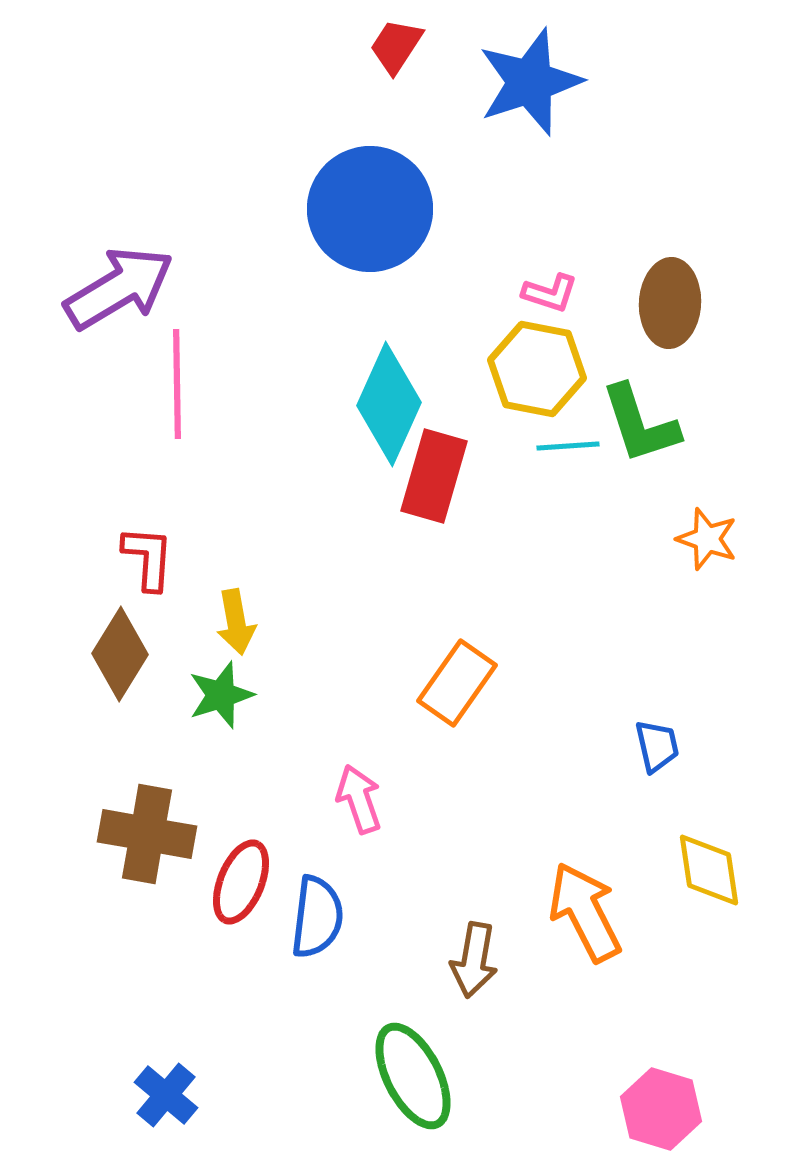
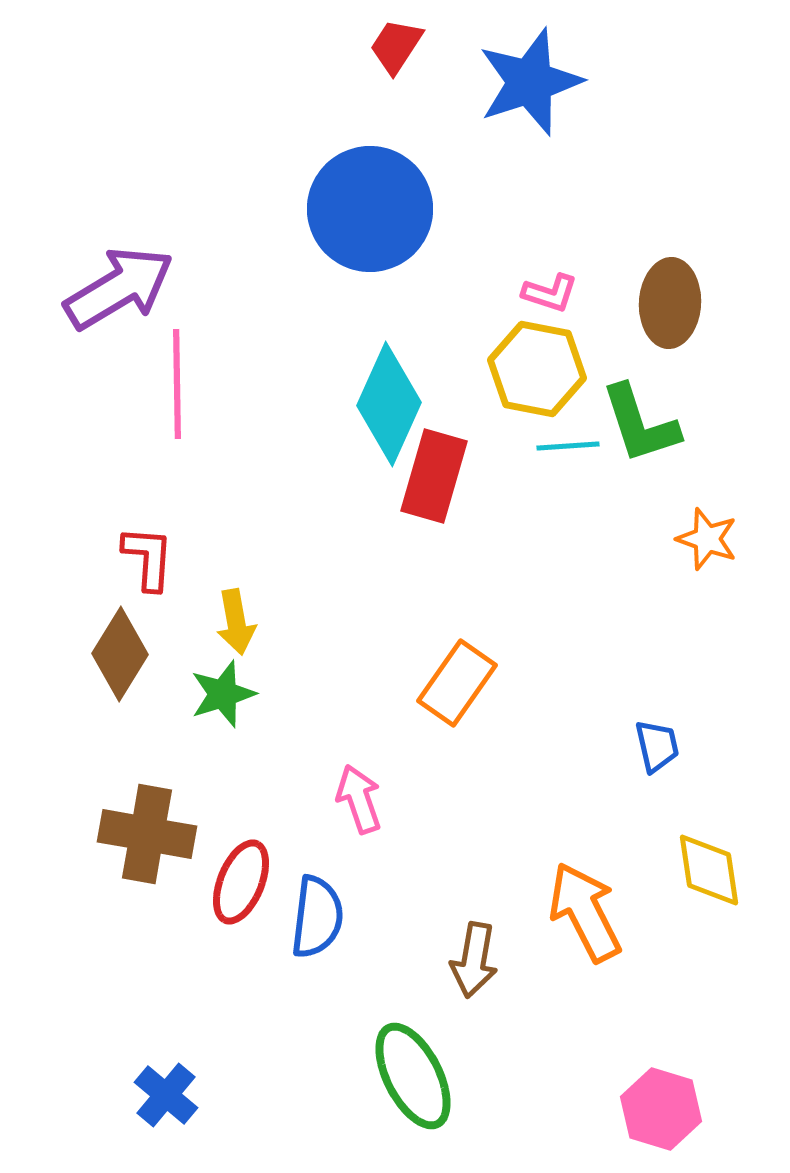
green star: moved 2 px right, 1 px up
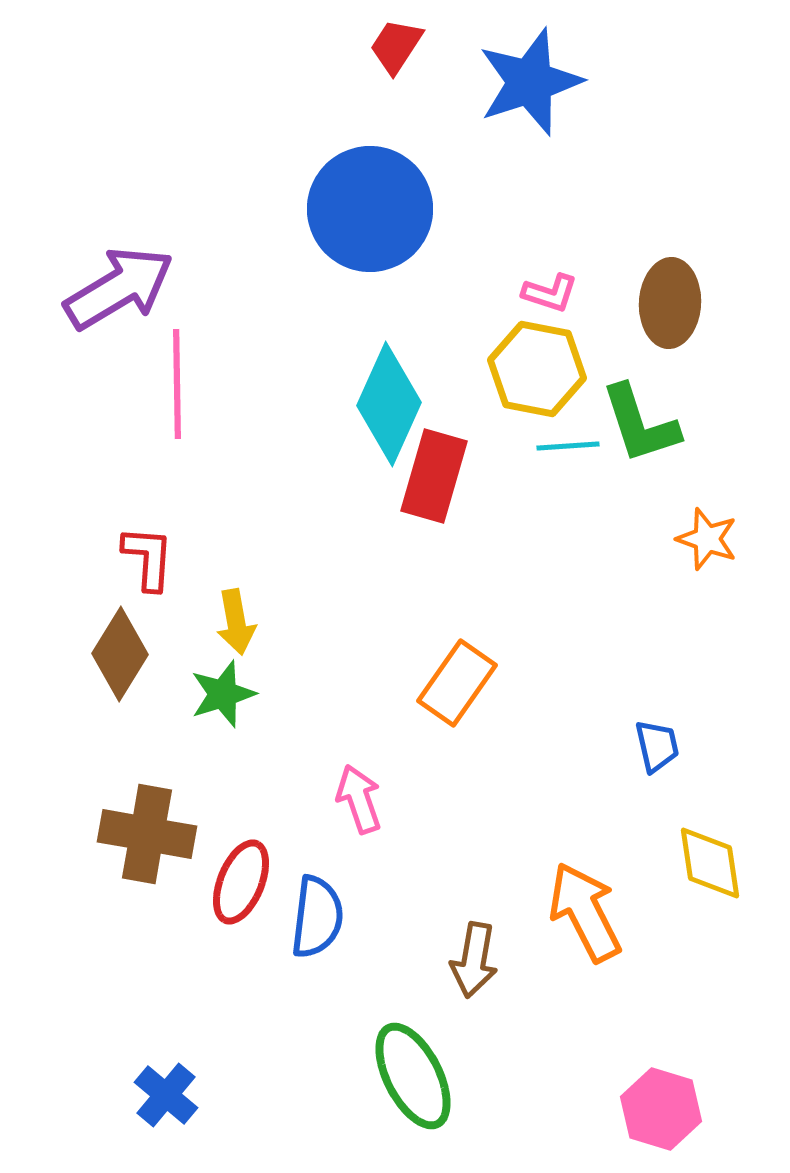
yellow diamond: moved 1 px right, 7 px up
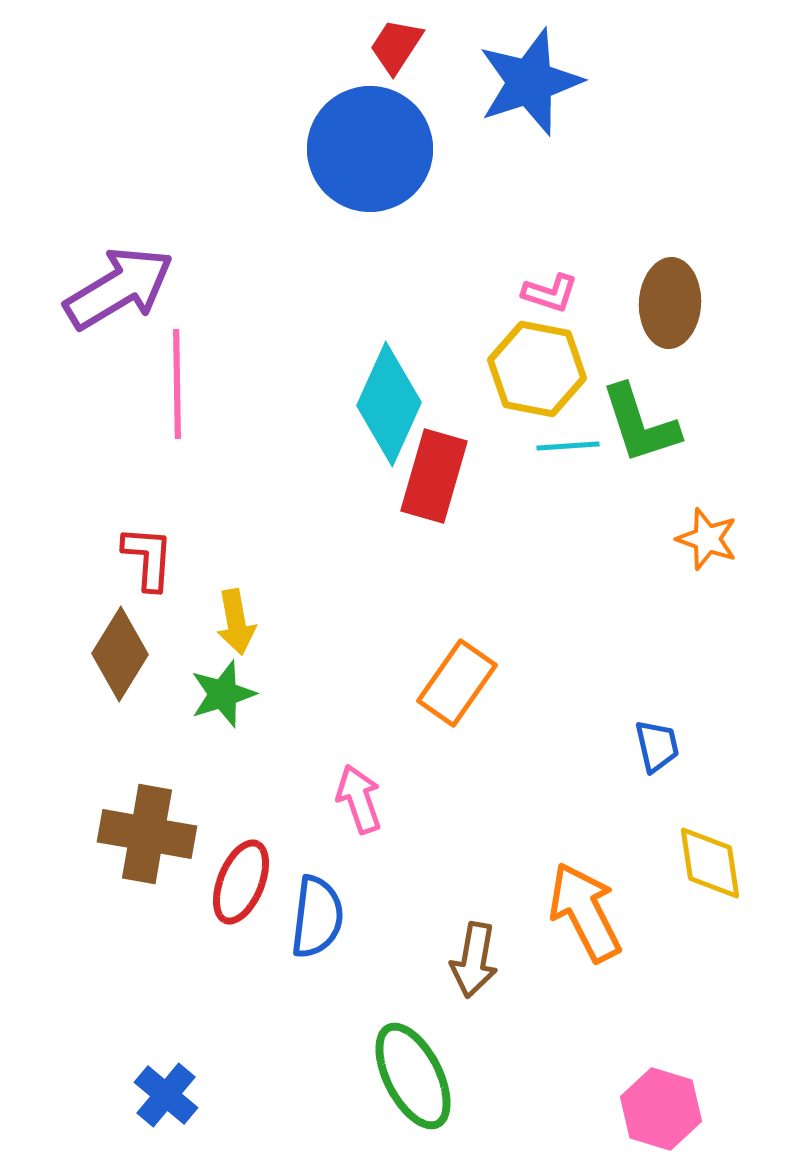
blue circle: moved 60 px up
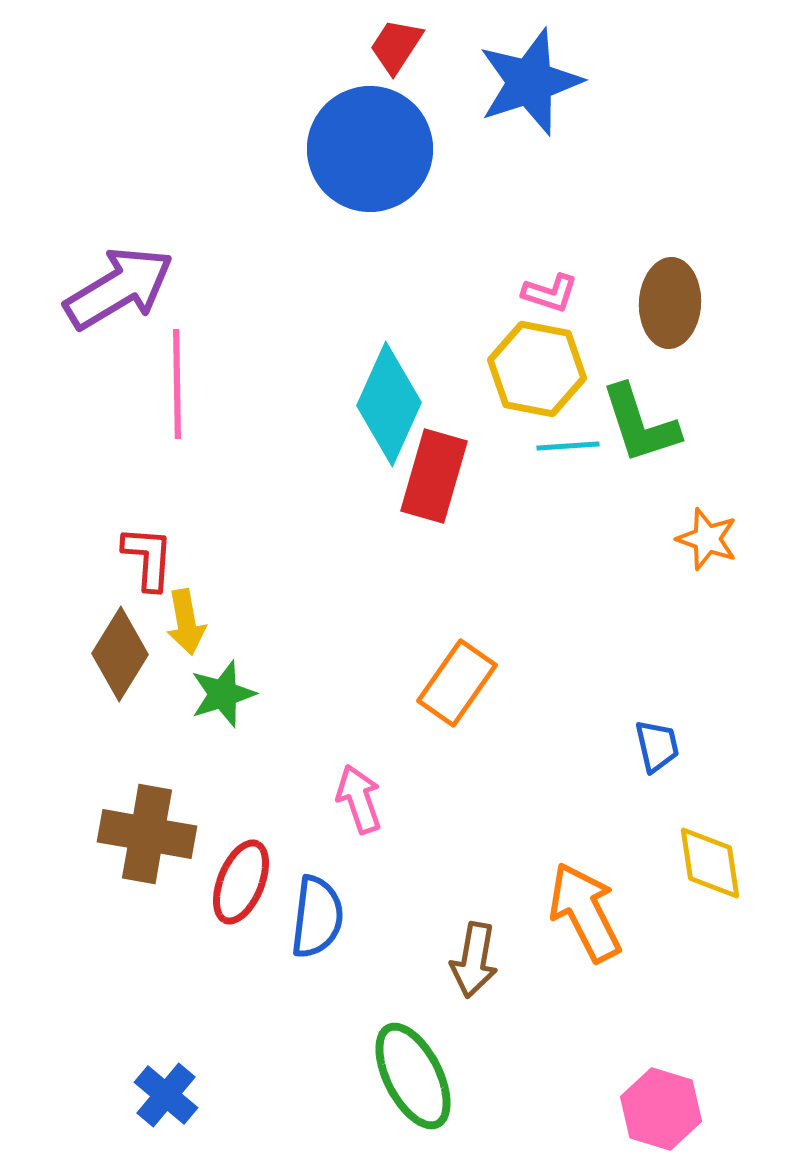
yellow arrow: moved 50 px left
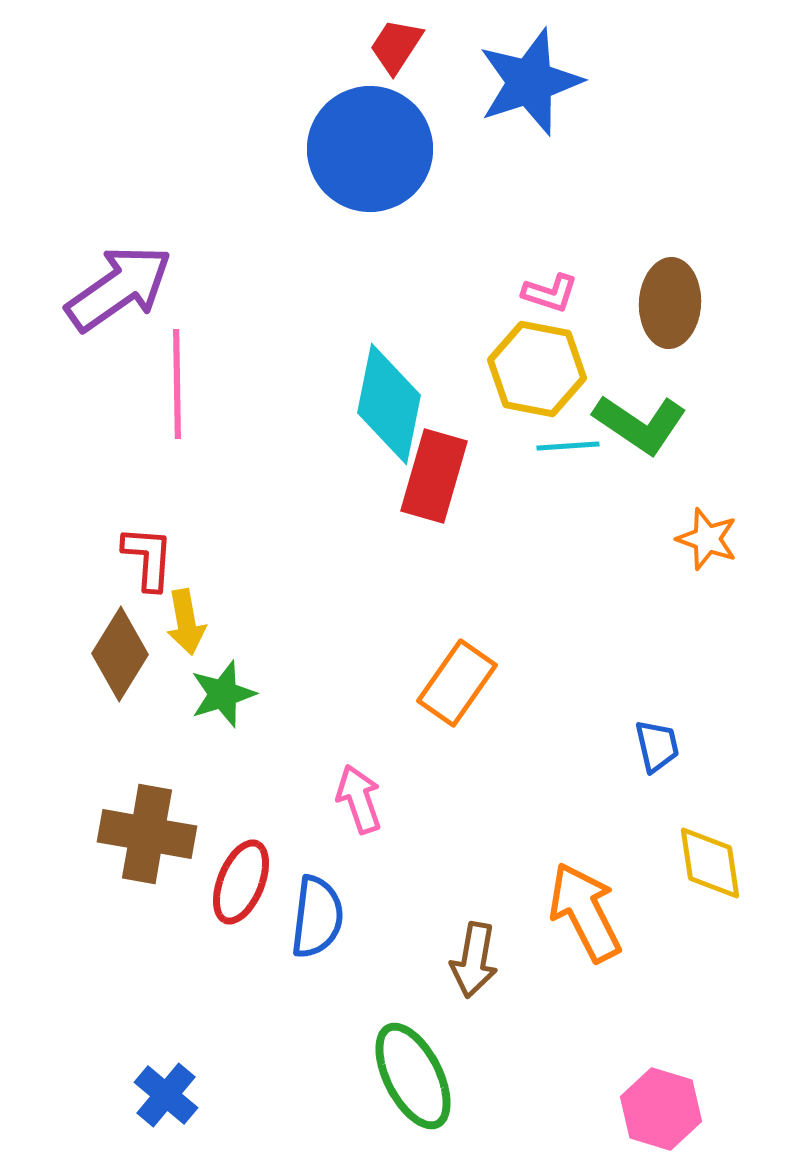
purple arrow: rotated 4 degrees counterclockwise
cyan diamond: rotated 13 degrees counterclockwise
green L-shape: rotated 38 degrees counterclockwise
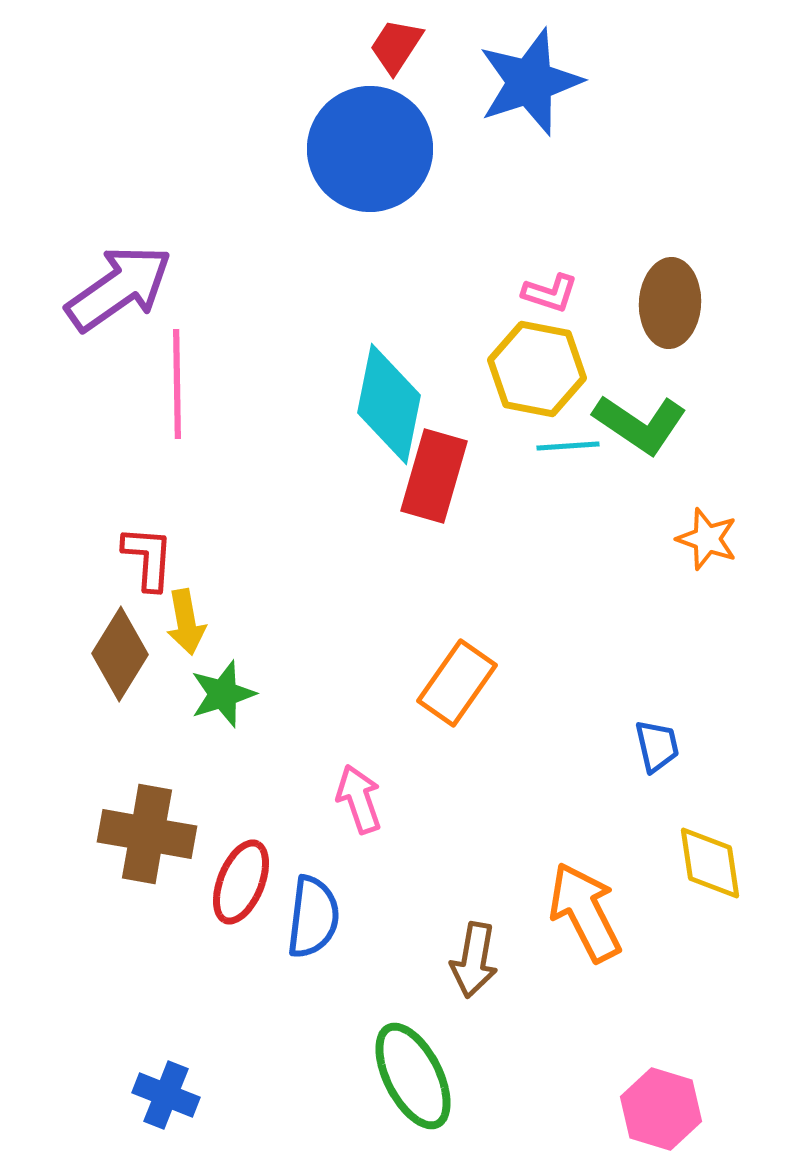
blue semicircle: moved 4 px left
blue cross: rotated 18 degrees counterclockwise
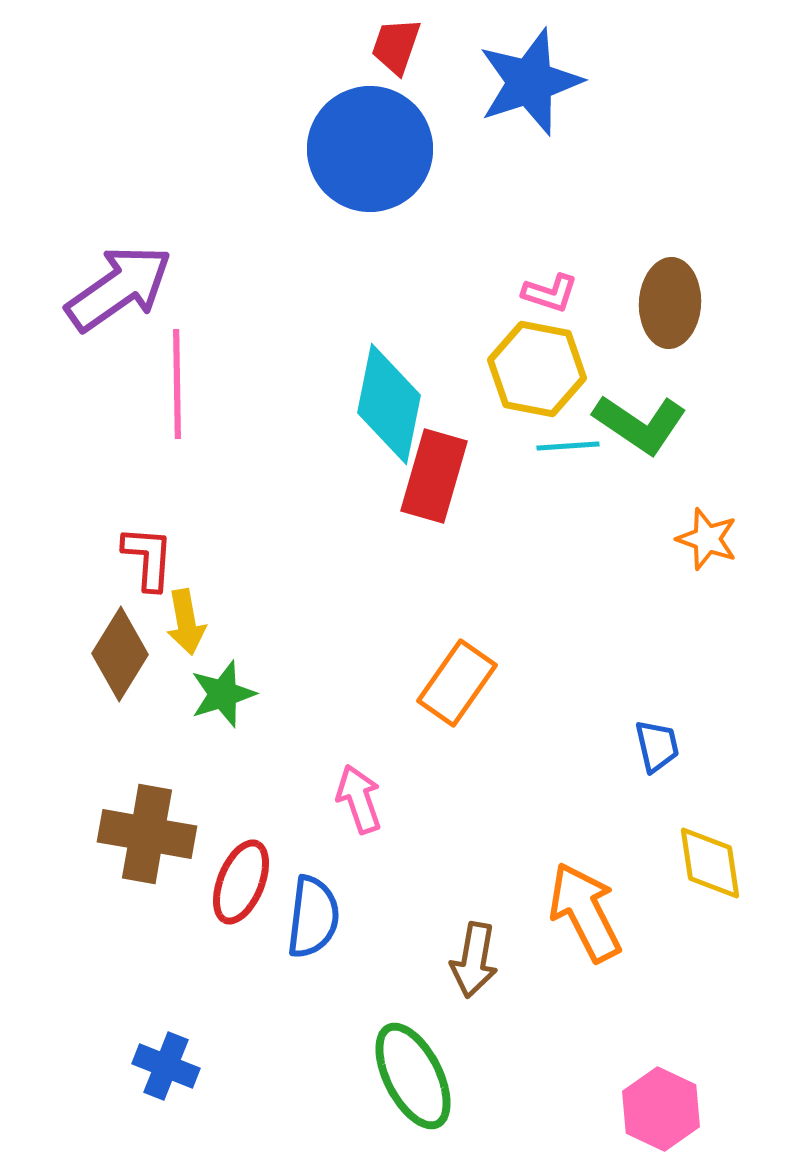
red trapezoid: rotated 14 degrees counterclockwise
blue cross: moved 29 px up
pink hexagon: rotated 8 degrees clockwise
